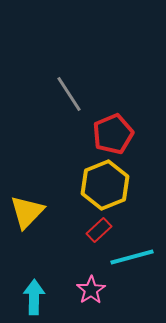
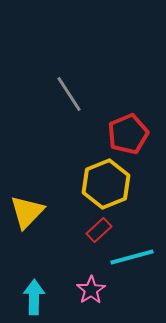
red pentagon: moved 15 px right
yellow hexagon: moved 1 px right, 1 px up
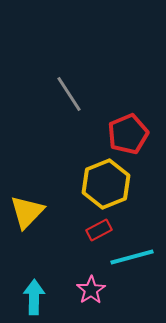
red rectangle: rotated 15 degrees clockwise
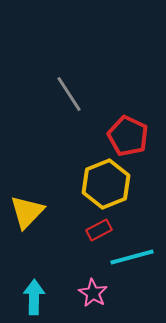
red pentagon: moved 2 px down; rotated 24 degrees counterclockwise
pink star: moved 2 px right, 3 px down; rotated 8 degrees counterclockwise
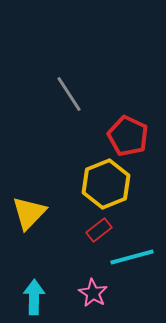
yellow triangle: moved 2 px right, 1 px down
red rectangle: rotated 10 degrees counterclockwise
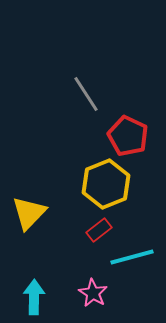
gray line: moved 17 px right
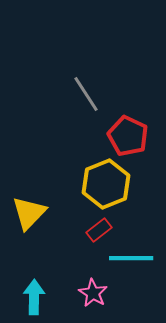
cyan line: moved 1 px left, 1 px down; rotated 15 degrees clockwise
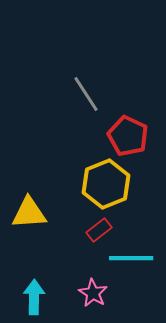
yellow triangle: rotated 42 degrees clockwise
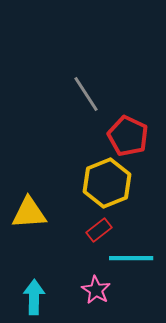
yellow hexagon: moved 1 px right, 1 px up
pink star: moved 3 px right, 3 px up
